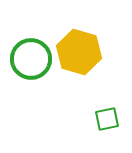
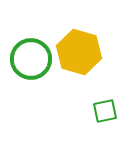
green square: moved 2 px left, 8 px up
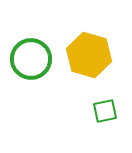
yellow hexagon: moved 10 px right, 3 px down
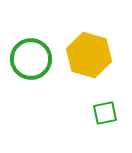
green square: moved 2 px down
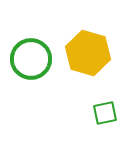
yellow hexagon: moved 1 px left, 2 px up
